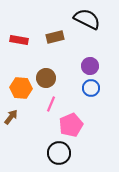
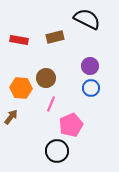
black circle: moved 2 px left, 2 px up
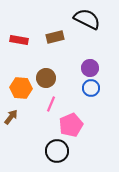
purple circle: moved 2 px down
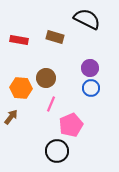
brown rectangle: rotated 30 degrees clockwise
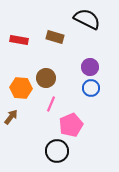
purple circle: moved 1 px up
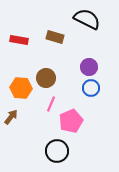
purple circle: moved 1 px left
pink pentagon: moved 4 px up
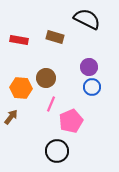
blue circle: moved 1 px right, 1 px up
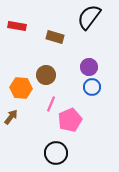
black semicircle: moved 2 px right, 2 px up; rotated 80 degrees counterclockwise
red rectangle: moved 2 px left, 14 px up
brown circle: moved 3 px up
pink pentagon: moved 1 px left, 1 px up
black circle: moved 1 px left, 2 px down
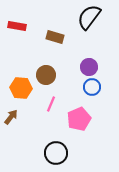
pink pentagon: moved 9 px right, 1 px up
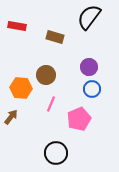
blue circle: moved 2 px down
